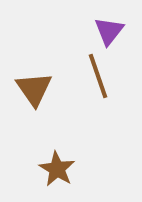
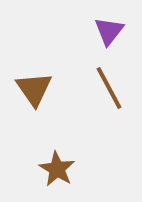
brown line: moved 11 px right, 12 px down; rotated 9 degrees counterclockwise
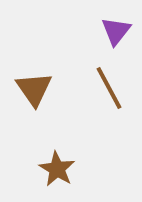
purple triangle: moved 7 px right
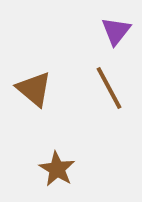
brown triangle: rotated 15 degrees counterclockwise
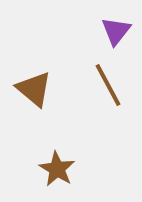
brown line: moved 1 px left, 3 px up
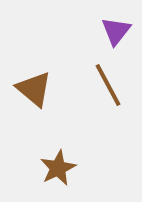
brown star: moved 1 px right, 1 px up; rotated 15 degrees clockwise
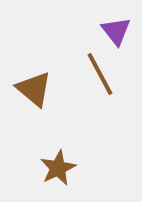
purple triangle: rotated 16 degrees counterclockwise
brown line: moved 8 px left, 11 px up
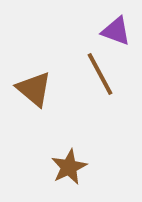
purple triangle: rotated 32 degrees counterclockwise
brown star: moved 11 px right, 1 px up
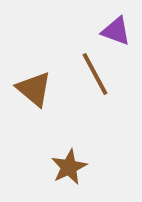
brown line: moved 5 px left
